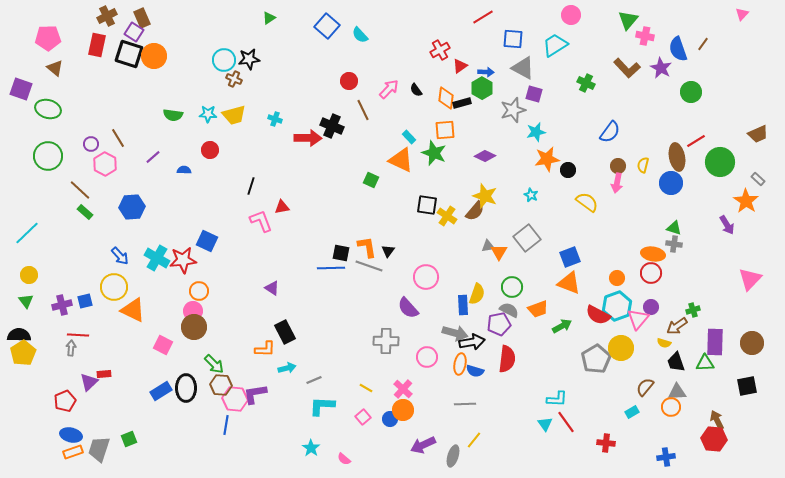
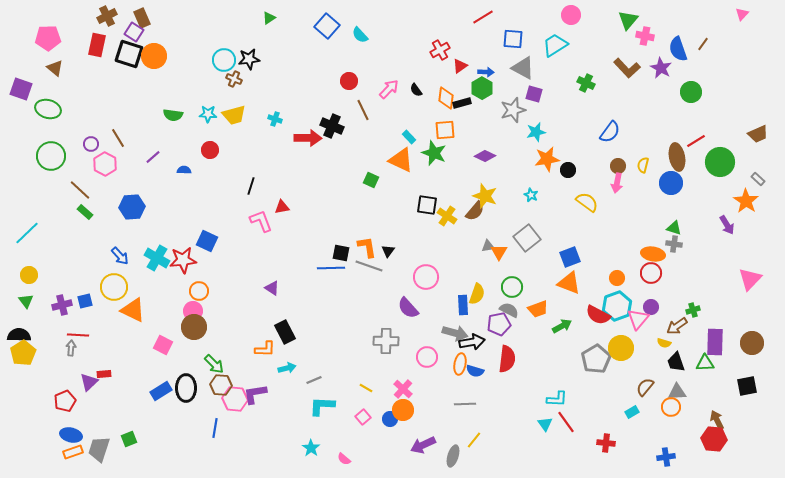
green circle at (48, 156): moved 3 px right
blue line at (226, 425): moved 11 px left, 3 px down
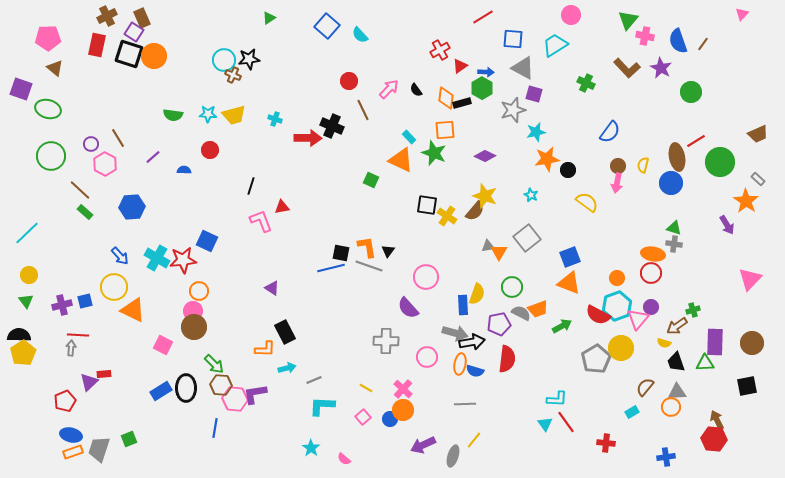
blue semicircle at (678, 49): moved 8 px up
brown cross at (234, 79): moved 1 px left, 4 px up
blue line at (331, 268): rotated 12 degrees counterclockwise
gray semicircle at (509, 310): moved 12 px right, 3 px down
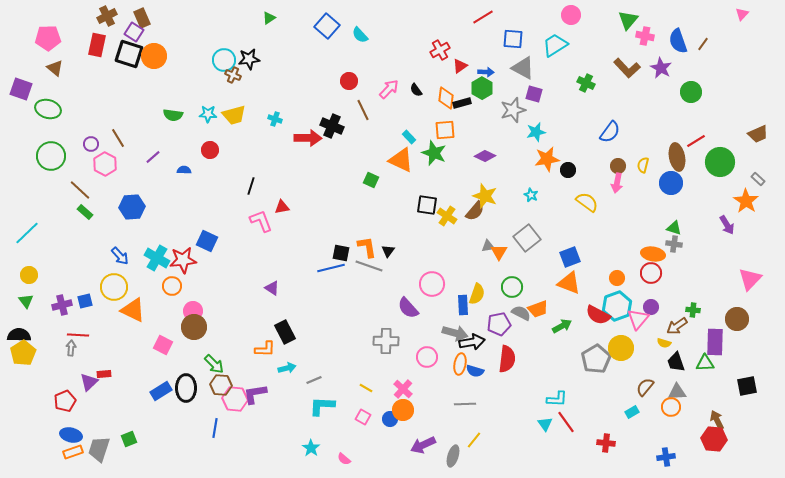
pink circle at (426, 277): moved 6 px right, 7 px down
orange circle at (199, 291): moved 27 px left, 5 px up
green cross at (693, 310): rotated 24 degrees clockwise
brown circle at (752, 343): moved 15 px left, 24 px up
pink square at (363, 417): rotated 21 degrees counterclockwise
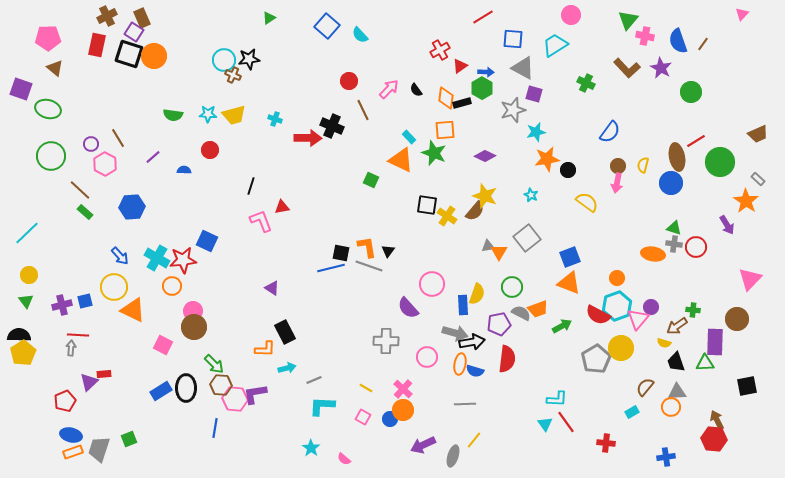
red circle at (651, 273): moved 45 px right, 26 px up
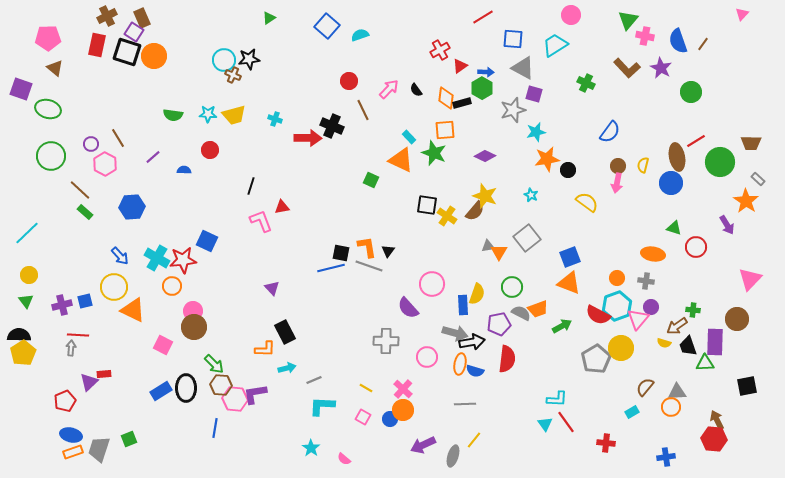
cyan semicircle at (360, 35): rotated 114 degrees clockwise
black square at (129, 54): moved 2 px left, 2 px up
brown trapezoid at (758, 134): moved 7 px left, 9 px down; rotated 25 degrees clockwise
gray cross at (674, 244): moved 28 px left, 37 px down
purple triangle at (272, 288): rotated 14 degrees clockwise
black trapezoid at (676, 362): moved 12 px right, 16 px up
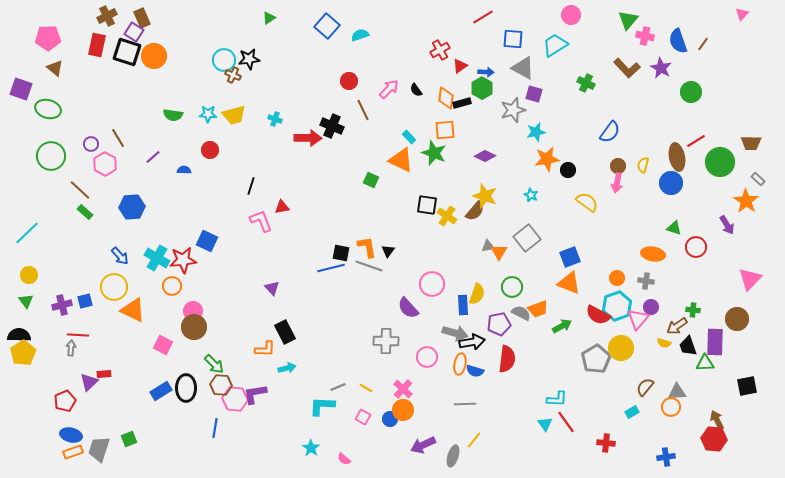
gray line at (314, 380): moved 24 px right, 7 px down
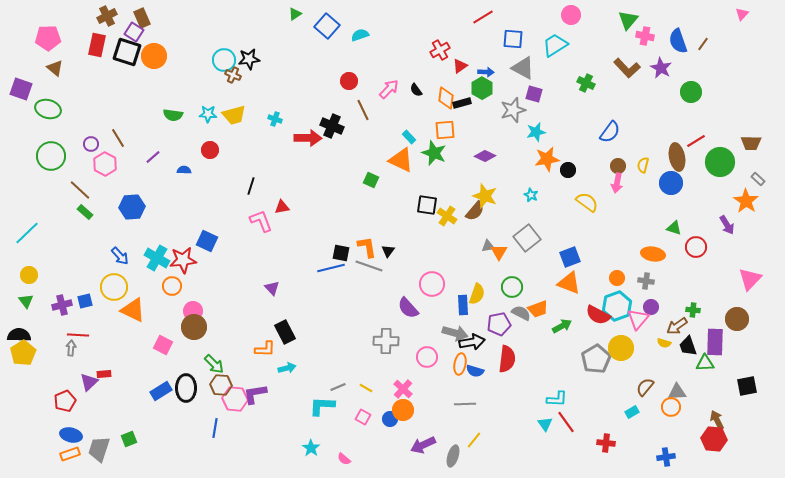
green triangle at (269, 18): moved 26 px right, 4 px up
orange rectangle at (73, 452): moved 3 px left, 2 px down
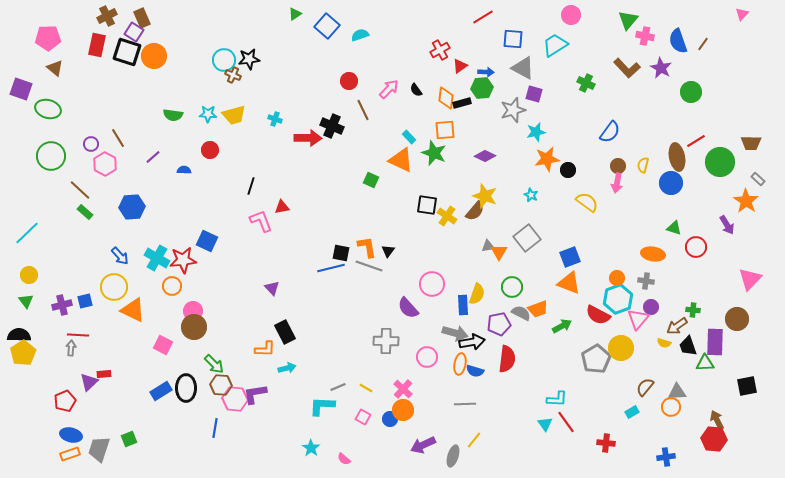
green hexagon at (482, 88): rotated 25 degrees clockwise
cyan hexagon at (617, 306): moved 1 px right, 7 px up
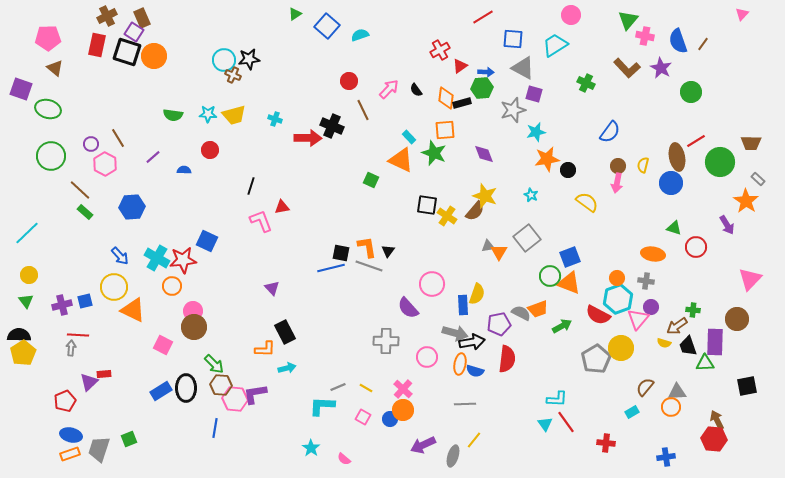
purple diamond at (485, 156): moved 1 px left, 2 px up; rotated 45 degrees clockwise
green circle at (512, 287): moved 38 px right, 11 px up
